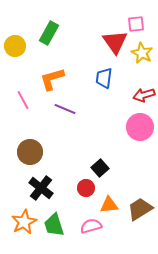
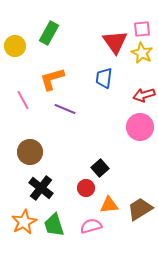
pink square: moved 6 px right, 5 px down
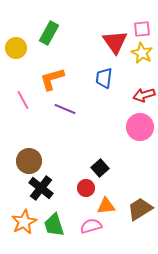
yellow circle: moved 1 px right, 2 px down
brown circle: moved 1 px left, 9 px down
orange triangle: moved 3 px left, 1 px down
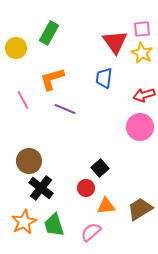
pink semicircle: moved 6 px down; rotated 25 degrees counterclockwise
